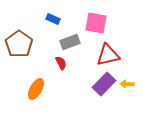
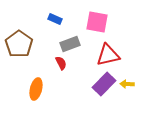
blue rectangle: moved 2 px right
pink square: moved 1 px right, 1 px up
gray rectangle: moved 2 px down
orange ellipse: rotated 15 degrees counterclockwise
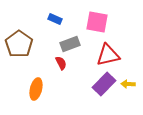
yellow arrow: moved 1 px right
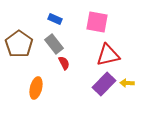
gray rectangle: moved 16 px left; rotated 72 degrees clockwise
red semicircle: moved 3 px right
yellow arrow: moved 1 px left, 1 px up
orange ellipse: moved 1 px up
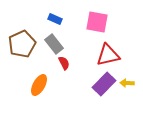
brown pentagon: moved 3 px right; rotated 12 degrees clockwise
orange ellipse: moved 3 px right, 3 px up; rotated 15 degrees clockwise
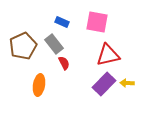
blue rectangle: moved 7 px right, 3 px down
brown pentagon: moved 1 px right, 2 px down
orange ellipse: rotated 20 degrees counterclockwise
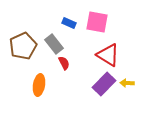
blue rectangle: moved 7 px right, 1 px down
red triangle: rotated 45 degrees clockwise
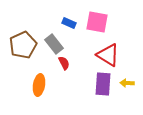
brown pentagon: moved 1 px up
purple rectangle: moved 1 px left; rotated 40 degrees counterclockwise
